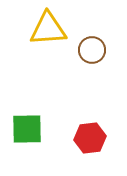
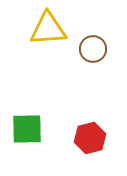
brown circle: moved 1 px right, 1 px up
red hexagon: rotated 8 degrees counterclockwise
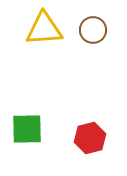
yellow triangle: moved 4 px left
brown circle: moved 19 px up
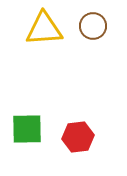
brown circle: moved 4 px up
red hexagon: moved 12 px left, 1 px up; rotated 8 degrees clockwise
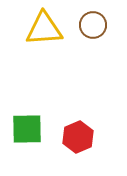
brown circle: moved 1 px up
red hexagon: rotated 16 degrees counterclockwise
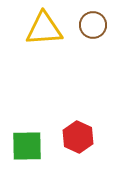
green square: moved 17 px down
red hexagon: rotated 12 degrees counterclockwise
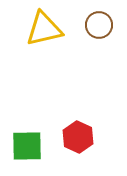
brown circle: moved 6 px right
yellow triangle: rotated 9 degrees counterclockwise
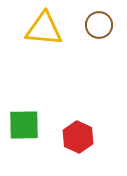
yellow triangle: rotated 18 degrees clockwise
green square: moved 3 px left, 21 px up
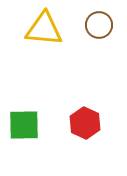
red hexagon: moved 7 px right, 14 px up
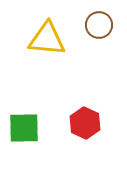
yellow triangle: moved 3 px right, 10 px down
green square: moved 3 px down
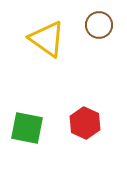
yellow triangle: rotated 30 degrees clockwise
green square: moved 3 px right; rotated 12 degrees clockwise
